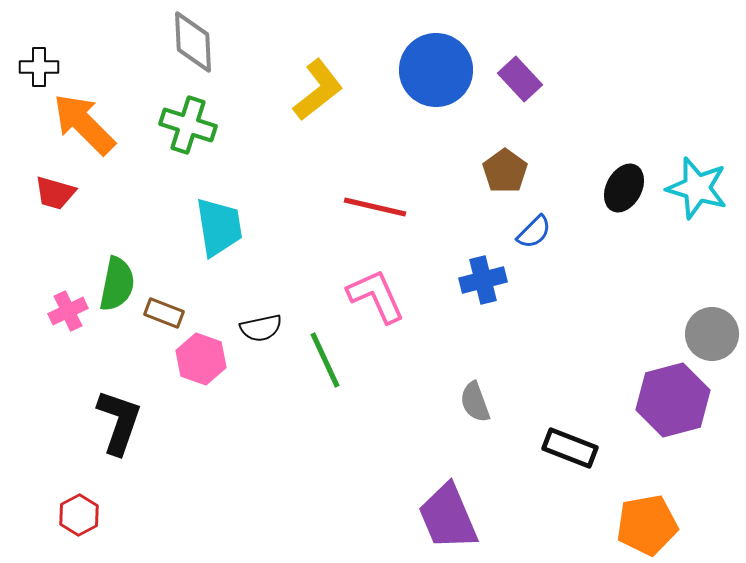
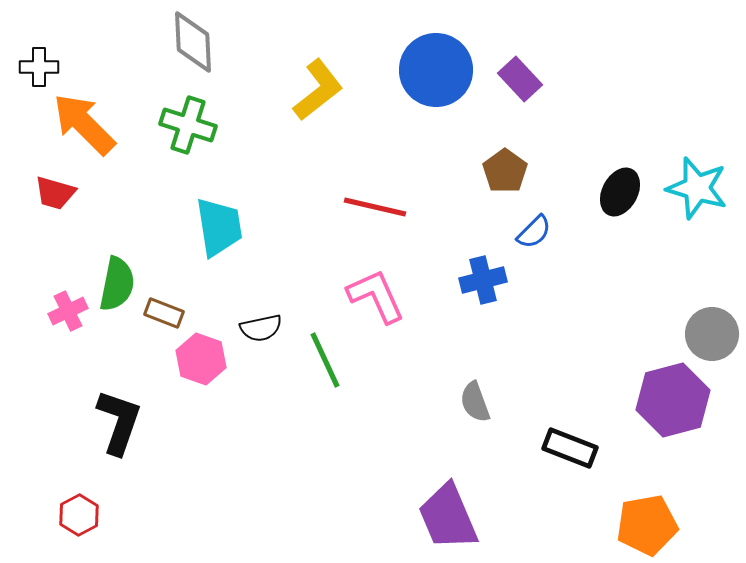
black ellipse: moved 4 px left, 4 px down
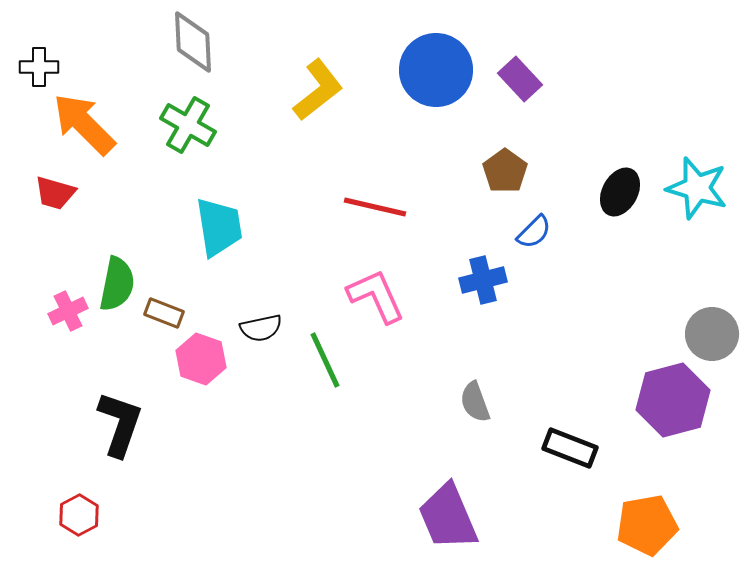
green cross: rotated 12 degrees clockwise
black L-shape: moved 1 px right, 2 px down
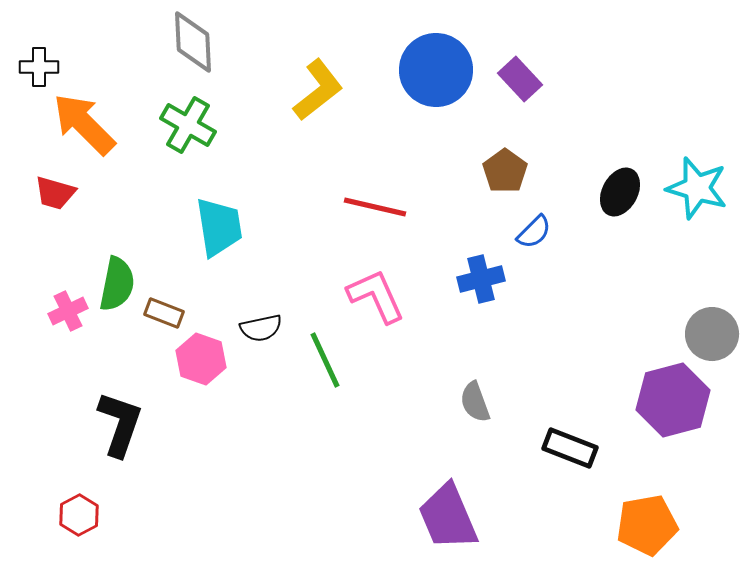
blue cross: moved 2 px left, 1 px up
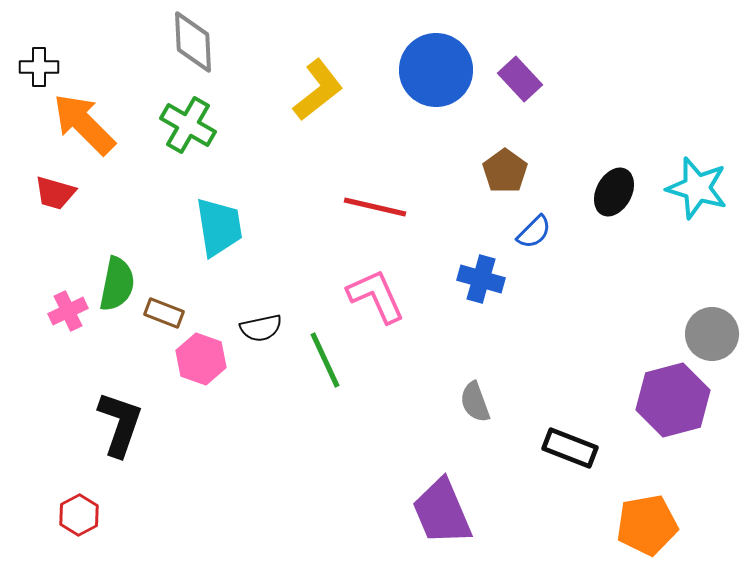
black ellipse: moved 6 px left
blue cross: rotated 30 degrees clockwise
purple trapezoid: moved 6 px left, 5 px up
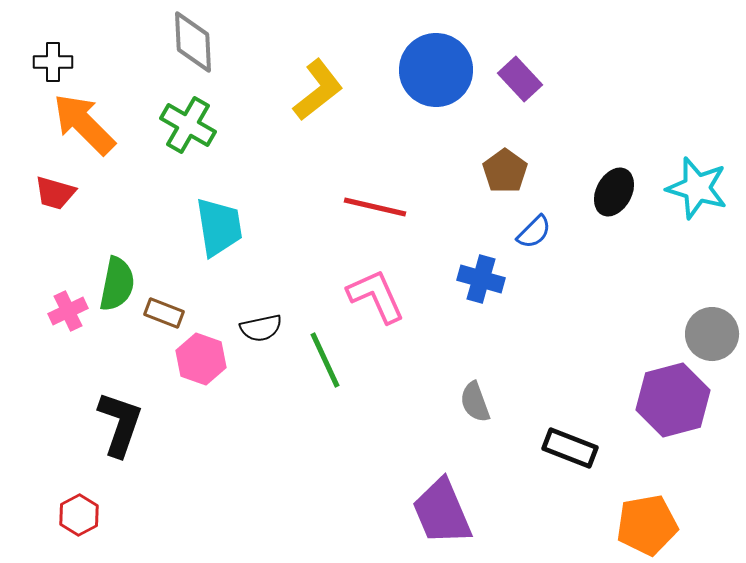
black cross: moved 14 px right, 5 px up
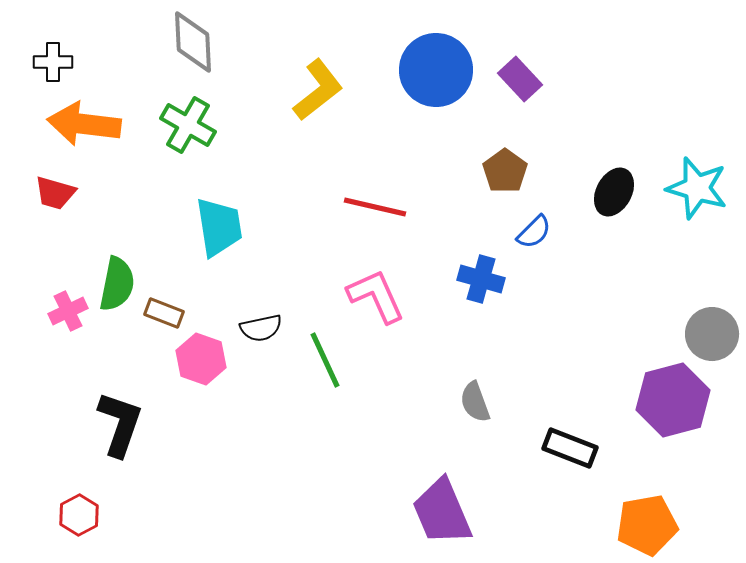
orange arrow: rotated 38 degrees counterclockwise
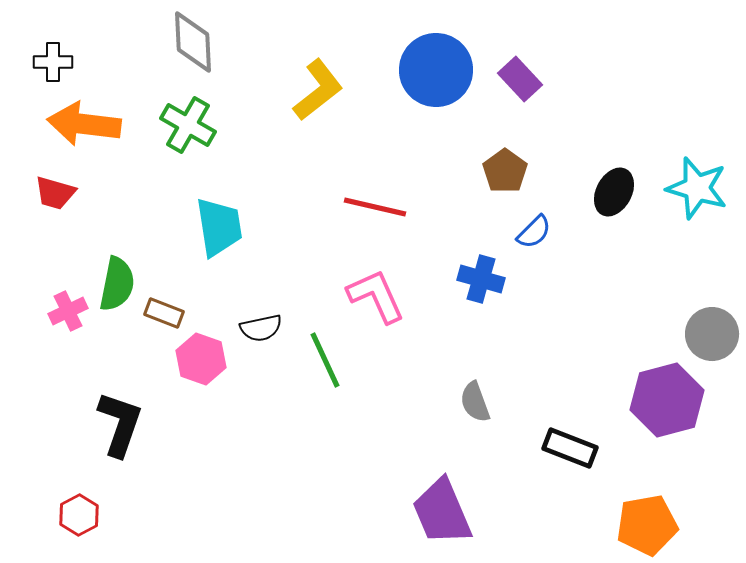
purple hexagon: moved 6 px left
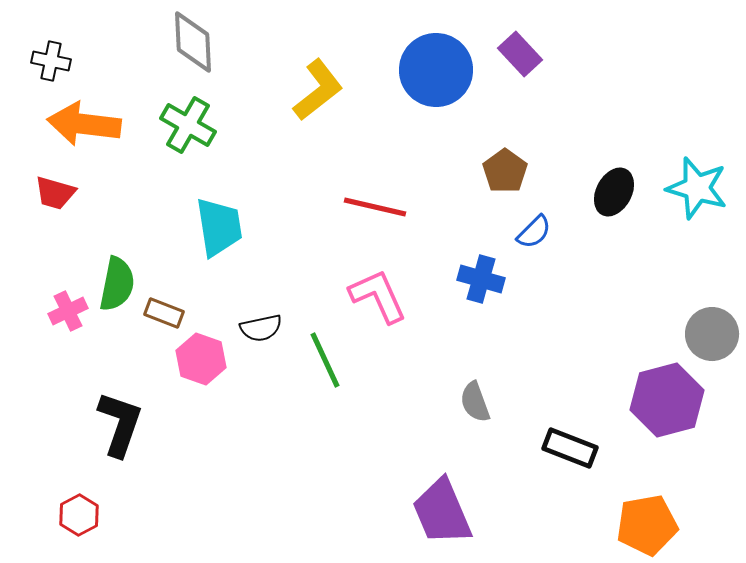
black cross: moved 2 px left, 1 px up; rotated 12 degrees clockwise
purple rectangle: moved 25 px up
pink L-shape: moved 2 px right
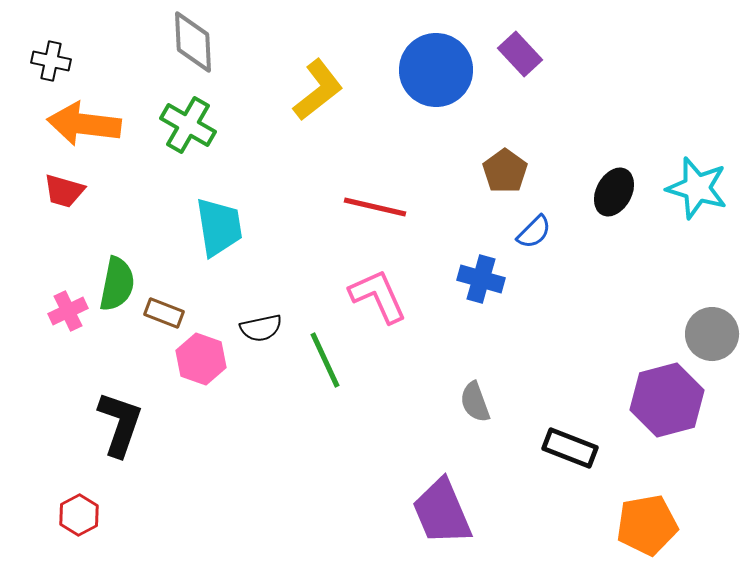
red trapezoid: moved 9 px right, 2 px up
